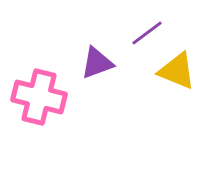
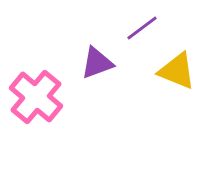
purple line: moved 5 px left, 5 px up
pink cross: moved 3 px left; rotated 26 degrees clockwise
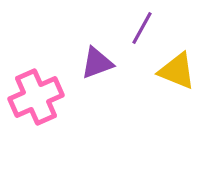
purple line: rotated 24 degrees counterclockwise
pink cross: rotated 26 degrees clockwise
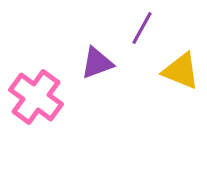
yellow triangle: moved 4 px right
pink cross: rotated 30 degrees counterclockwise
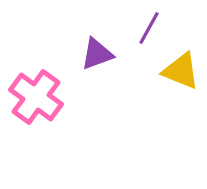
purple line: moved 7 px right
purple triangle: moved 9 px up
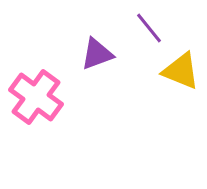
purple line: rotated 68 degrees counterclockwise
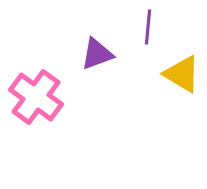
purple line: moved 1 px left, 1 px up; rotated 44 degrees clockwise
yellow triangle: moved 1 px right, 3 px down; rotated 9 degrees clockwise
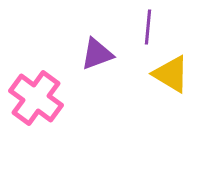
yellow triangle: moved 11 px left
pink cross: moved 1 px down
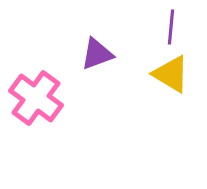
purple line: moved 23 px right
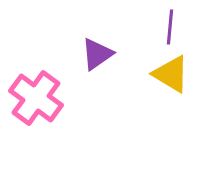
purple line: moved 1 px left
purple triangle: rotated 15 degrees counterclockwise
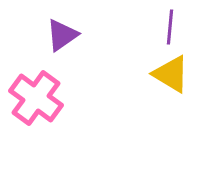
purple triangle: moved 35 px left, 19 px up
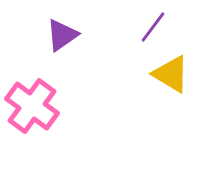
purple line: moved 17 px left; rotated 32 degrees clockwise
pink cross: moved 4 px left, 8 px down
